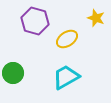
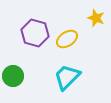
purple hexagon: moved 12 px down
green circle: moved 3 px down
cyan trapezoid: moved 1 px right; rotated 16 degrees counterclockwise
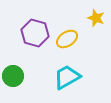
cyan trapezoid: rotated 16 degrees clockwise
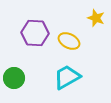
purple hexagon: rotated 12 degrees counterclockwise
yellow ellipse: moved 2 px right, 2 px down; rotated 60 degrees clockwise
green circle: moved 1 px right, 2 px down
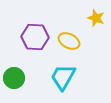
purple hexagon: moved 4 px down
cyan trapezoid: moved 4 px left; rotated 32 degrees counterclockwise
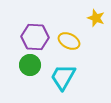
green circle: moved 16 px right, 13 px up
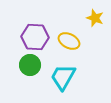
yellow star: moved 1 px left
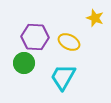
yellow ellipse: moved 1 px down
green circle: moved 6 px left, 2 px up
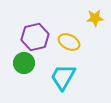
yellow star: rotated 24 degrees counterclockwise
purple hexagon: rotated 16 degrees counterclockwise
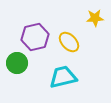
yellow ellipse: rotated 20 degrees clockwise
green circle: moved 7 px left
cyan trapezoid: rotated 48 degrees clockwise
